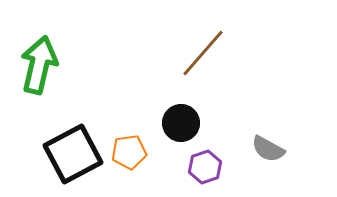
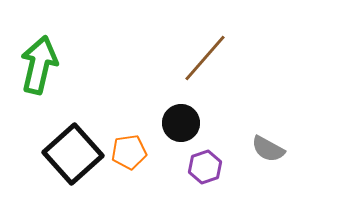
brown line: moved 2 px right, 5 px down
black square: rotated 14 degrees counterclockwise
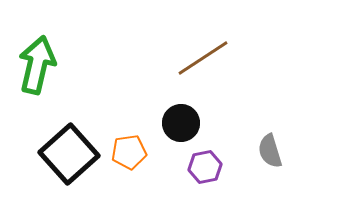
brown line: moved 2 px left; rotated 16 degrees clockwise
green arrow: moved 2 px left
gray semicircle: moved 2 px right, 2 px down; rotated 44 degrees clockwise
black square: moved 4 px left
purple hexagon: rotated 8 degrees clockwise
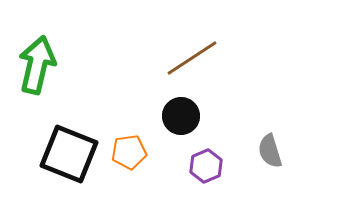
brown line: moved 11 px left
black circle: moved 7 px up
black square: rotated 26 degrees counterclockwise
purple hexagon: moved 1 px right, 1 px up; rotated 12 degrees counterclockwise
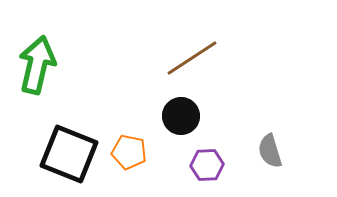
orange pentagon: rotated 20 degrees clockwise
purple hexagon: moved 1 px right, 1 px up; rotated 20 degrees clockwise
